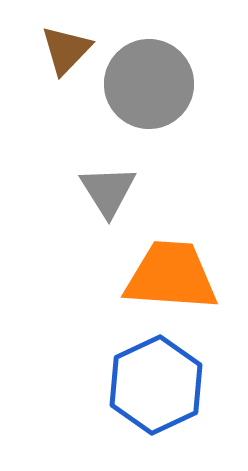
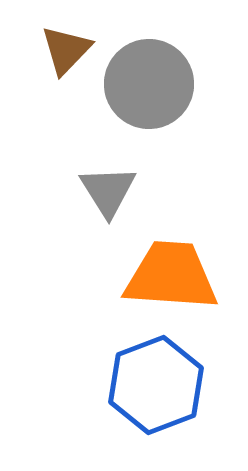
blue hexagon: rotated 4 degrees clockwise
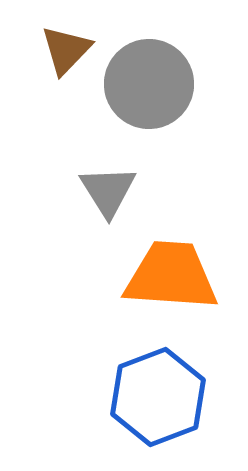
blue hexagon: moved 2 px right, 12 px down
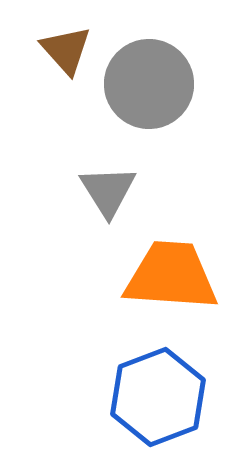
brown triangle: rotated 26 degrees counterclockwise
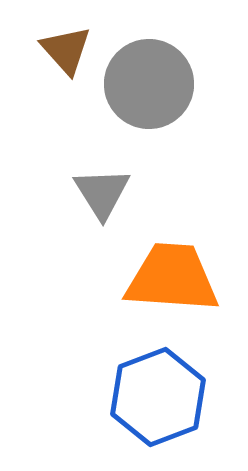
gray triangle: moved 6 px left, 2 px down
orange trapezoid: moved 1 px right, 2 px down
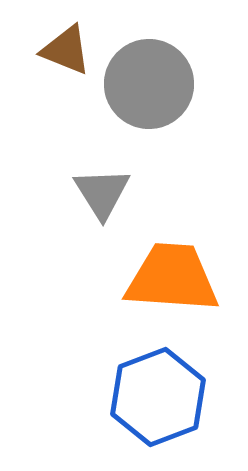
brown triangle: rotated 26 degrees counterclockwise
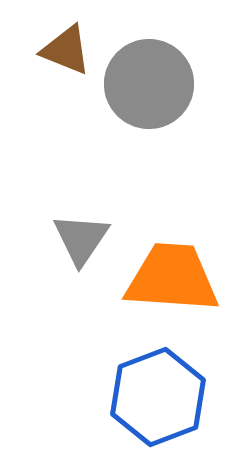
gray triangle: moved 21 px left, 46 px down; rotated 6 degrees clockwise
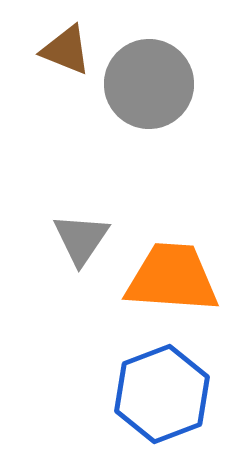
blue hexagon: moved 4 px right, 3 px up
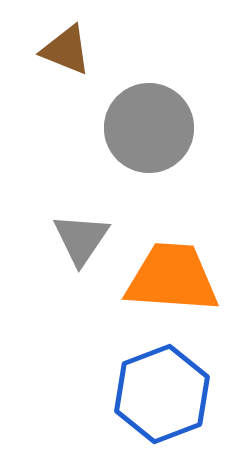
gray circle: moved 44 px down
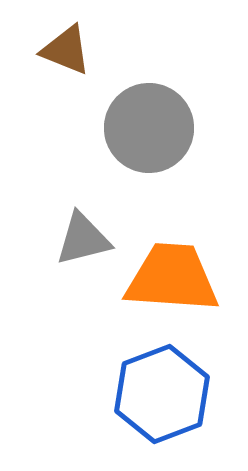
gray triangle: moved 2 px right; rotated 42 degrees clockwise
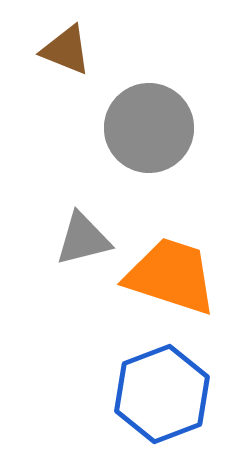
orange trapezoid: moved 1 px left, 2 px up; rotated 14 degrees clockwise
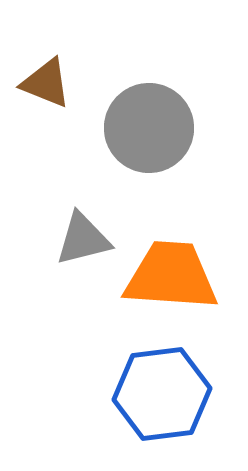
brown triangle: moved 20 px left, 33 px down
orange trapezoid: rotated 14 degrees counterclockwise
blue hexagon: rotated 14 degrees clockwise
